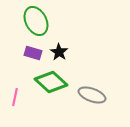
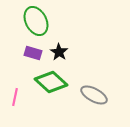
gray ellipse: moved 2 px right; rotated 8 degrees clockwise
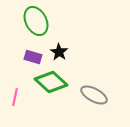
purple rectangle: moved 4 px down
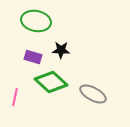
green ellipse: rotated 52 degrees counterclockwise
black star: moved 2 px right, 2 px up; rotated 30 degrees counterclockwise
gray ellipse: moved 1 px left, 1 px up
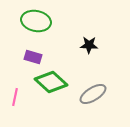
black star: moved 28 px right, 5 px up
gray ellipse: rotated 60 degrees counterclockwise
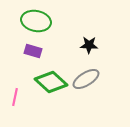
purple rectangle: moved 6 px up
gray ellipse: moved 7 px left, 15 px up
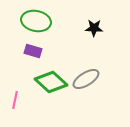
black star: moved 5 px right, 17 px up
pink line: moved 3 px down
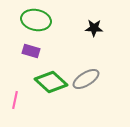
green ellipse: moved 1 px up
purple rectangle: moved 2 px left
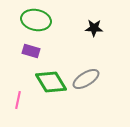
green diamond: rotated 16 degrees clockwise
pink line: moved 3 px right
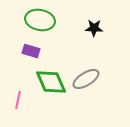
green ellipse: moved 4 px right
green diamond: rotated 8 degrees clockwise
